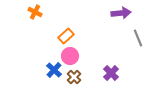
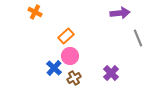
purple arrow: moved 1 px left
blue cross: moved 2 px up
brown cross: moved 1 px down; rotated 16 degrees clockwise
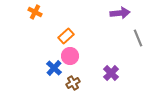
brown cross: moved 1 px left, 5 px down
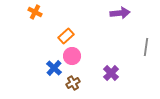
gray line: moved 8 px right, 9 px down; rotated 30 degrees clockwise
pink circle: moved 2 px right
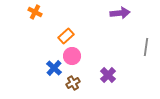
purple cross: moved 3 px left, 2 px down
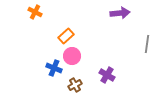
gray line: moved 1 px right, 3 px up
blue cross: rotated 21 degrees counterclockwise
purple cross: moved 1 px left; rotated 14 degrees counterclockwise
brown cross: moved 2 px right, 2 px down
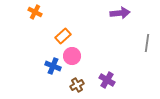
orange rectangle: moved 3 px left
gray line: moved 1 px up
blue cross: moved 1 px left, 2 px up
purple cross: moved 5 px down
brown cross: moved 2 px right
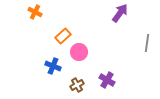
purple arrow: rotated 48 degrees counterclockwise
pink circle: moved 7 px right, 4 px up
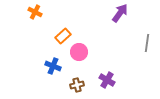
brown cross: rotated 16 degrees clockwise
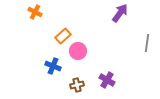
pink circle: moved 1 px left, 1 px up
